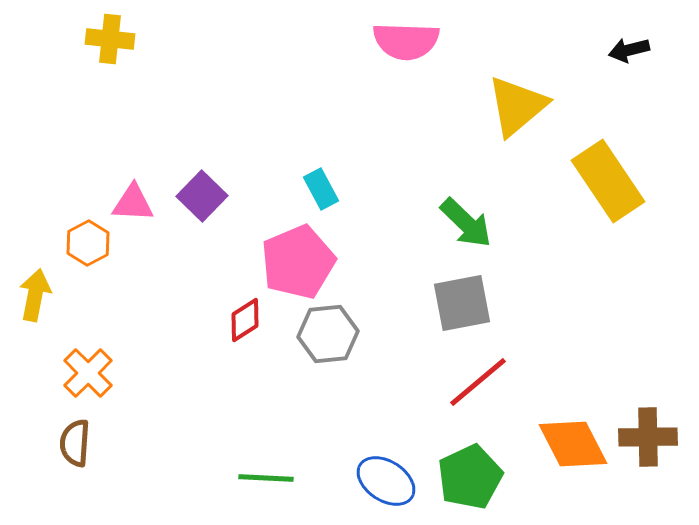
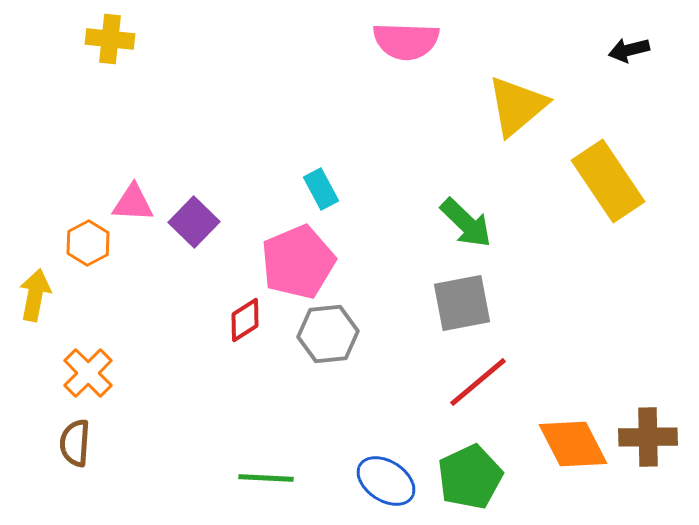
purple square: moved 8 px left, 26 px down
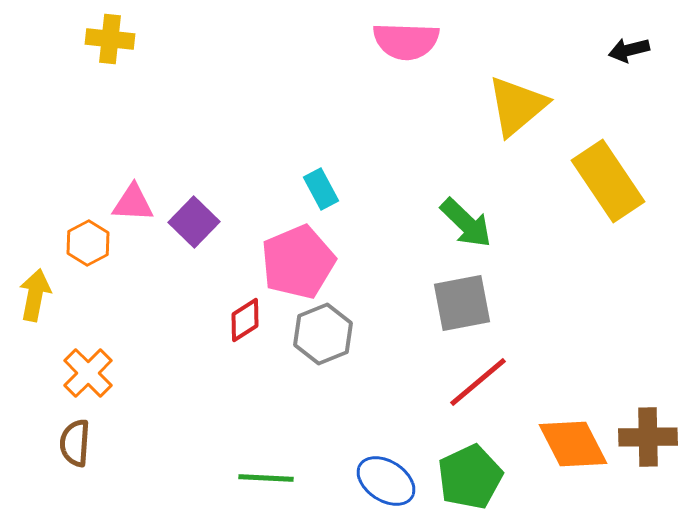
gray hexagon: moved 5 px left; rotated 16 degrees counterclockwise
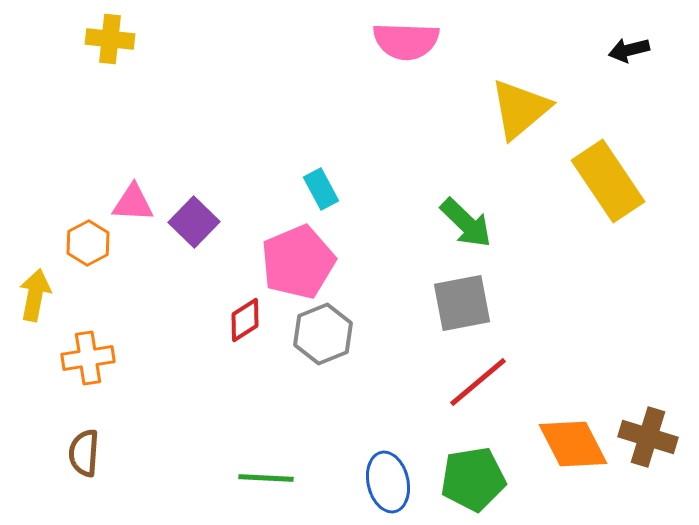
yellow triangle: moved 3 px right, 3 px down
orange cross: moved 15 px up; rotated 36 degrees clockwise
brown cross: rotated 18 degrees clockwise
brown semicircle: moved 9 px right, 10 px down
green pentagon: moved 3 px right, 2 px down; rotated 16 degrees clockwise
blue ellipse: moved 2 px right, 1 px down; rotated 44 degrees clockwise
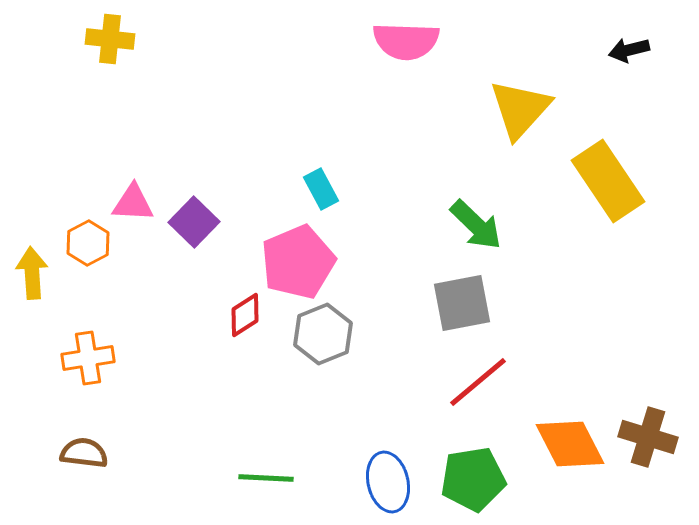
yellow triangle: rotated 8 degrees counterclockwise
green arrow: moved 10 px right, 2 px down
yellow arrow: moved 3 px left, 22 px up; rotated 15 degrees counterclockwise
red diamond: moved 5 px up
orange diamond: moved 3 px left
brown semicircle: rotated 93 degrees clockwise
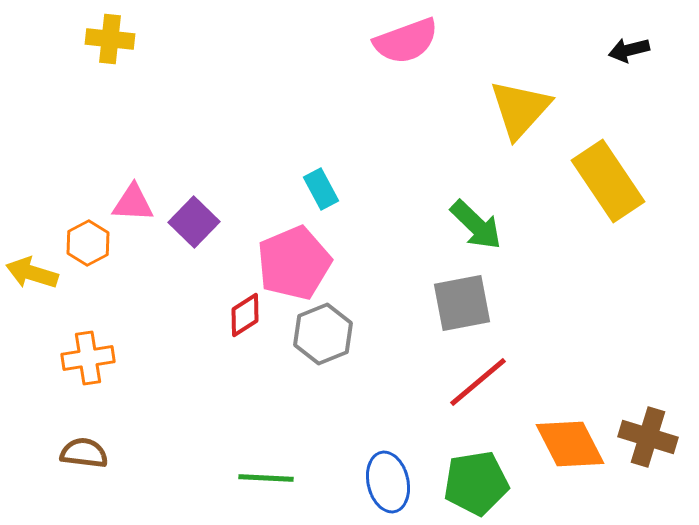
pink semicircle: rotated 22 degrees counterclockwise
pink pentagon: moved 4 px left, 1 px down
yellow arrow: rotated 69 degrees counterclockwise
green pentagon: moved 3 px right, 4 px down
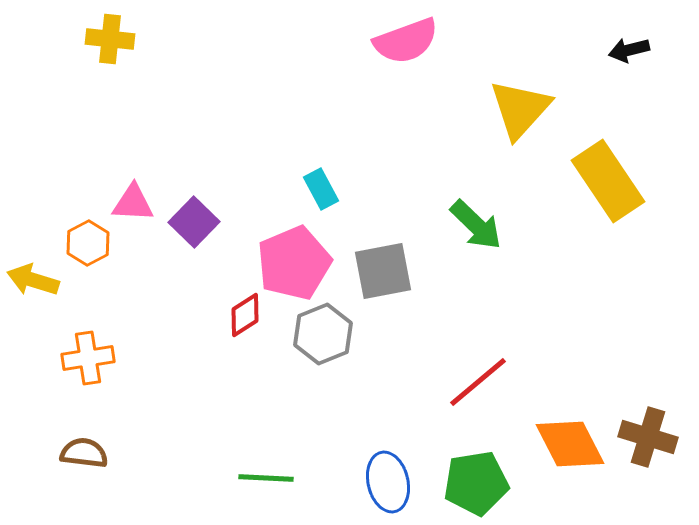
yellow arrow: moved 1 px right, 7 px down
gray square: moved 79 px left, 32 px up
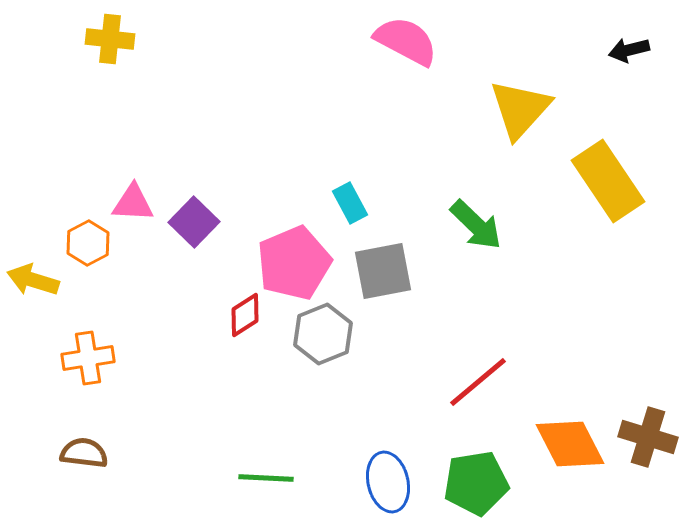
pink semicircle: rotated 132 degrees counterclockwise
cyan rectangle: moved 29 px right, 14 px down
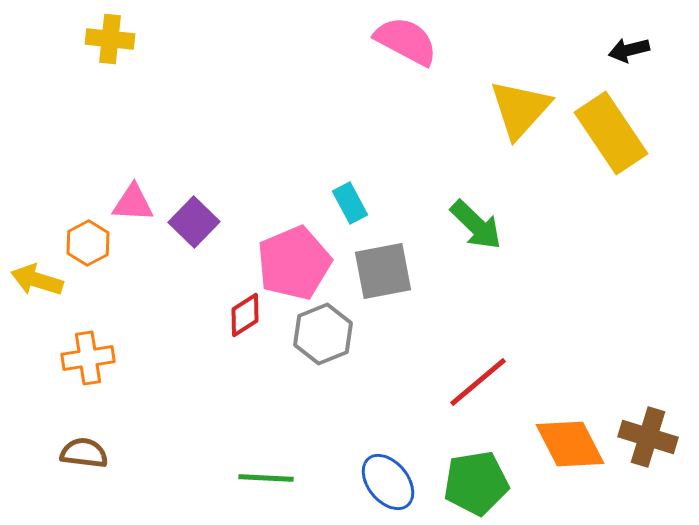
yellow rectangle: moved 3 px right, 48 px up
yellow arrow: moved 4 px right
blue ellipse: rotated 26 degrees counterclockwise
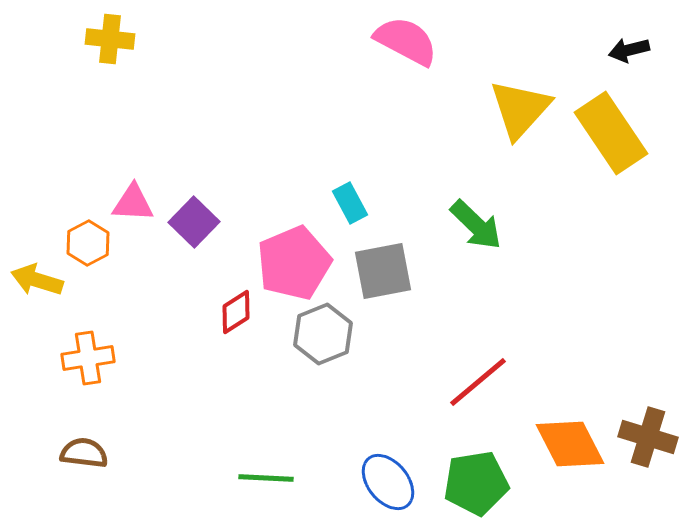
red diamond: moved 9 px left, 3 px up
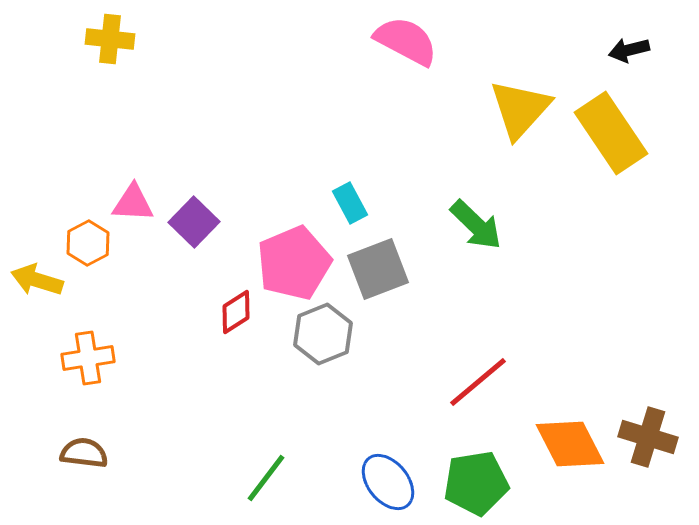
gray square: moved 5 px left, 2 px up; rotated 10 degrees counterclockwise
green line: rotated 56 degrees counterclockwise
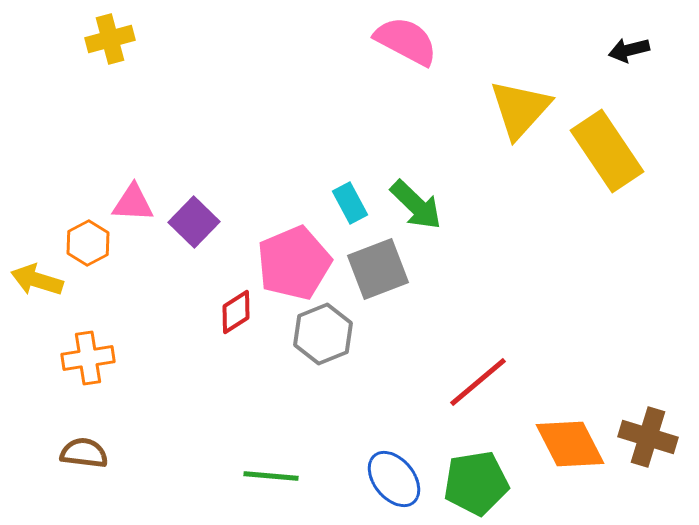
yellow cross: rotated 21 degrees counterclockwise
yellow rectangle: moved 4 px left, 18 px down
green arrow: moved 60 px left, 20 px up
green line: moved 5 px right, 2 px up; rotated 58 degrees clockwise
blue ellipse: moved 6 px right, 3 px up
